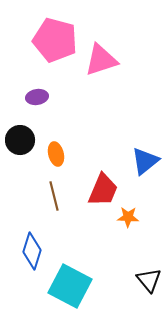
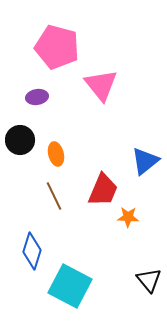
pink pentagon: moved 2 px right, 7 px down
pink triangle: moved 25 px down; rotated 51 degrees counterclockwise
brown line: rotated 12 degrees counterclockwise
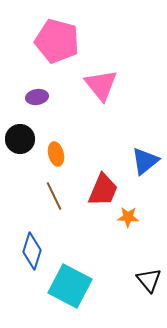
pink pentagon: moved 6 px up
black circle: moved 1 px up
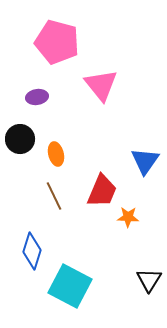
pink pentagon: moved 1 px down
blue triangle: rotated 16 degrees counterclockwise
red trapezoid: moved 1 px left, 1 px down
black triangle: rotated 12 degrees clockwise
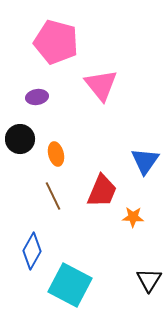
pink pentagon: moved 1 px left
brown line: moved 1 px left
orange star: moved 5 px right
blue diamond: rotated 12 degrees clockwise
cyan square: moved 1 px up
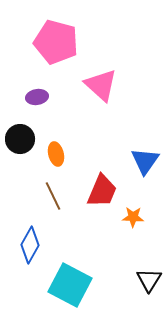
pink triangle: rotated 9 degrees counterclockwise
blue diamond: moved 2 px left, 6 px up
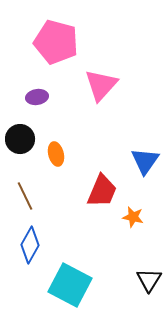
pink triangle: rotated 30 degrees clockwise
brown line: moved 28 px left
orange star: rotated 10 degrees clockwise
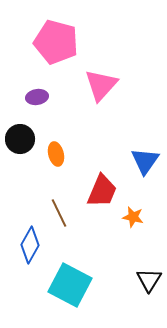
brown line: moved 34 px right, 17 px down
